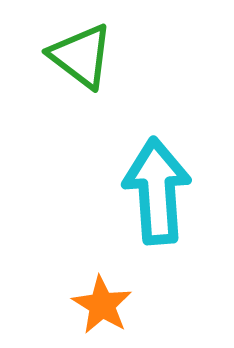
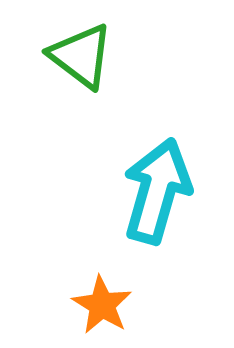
cyan arrow: rotated 20 degrees clockwise
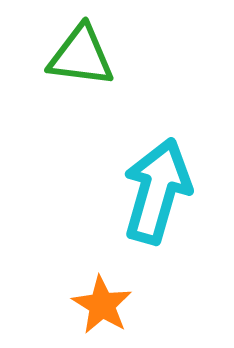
green triangle: rotated 30 degrees counterclockwise
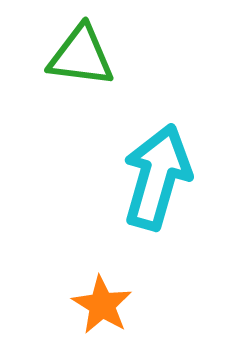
cyan arrow: moved 14 px up
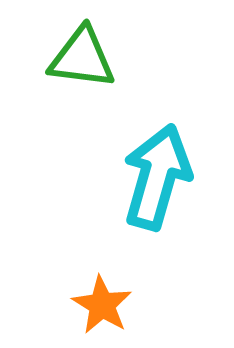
green triangle: moved 1 px right, 2 px down
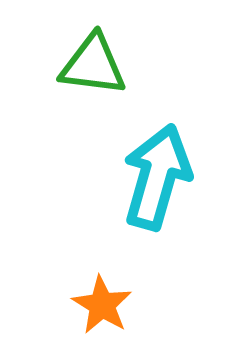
green triangle: moved 11 px right, 7 px down
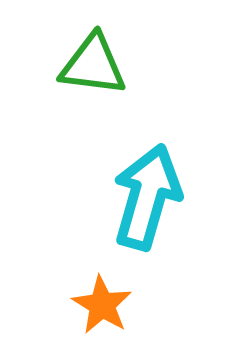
cyan arrow: moved 10 px left, 20 px down
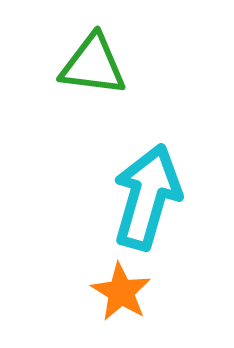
orange star: moved 19 px right, 13 px up
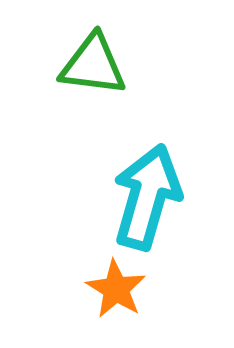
orange star: moved 5 px left, 3 px up
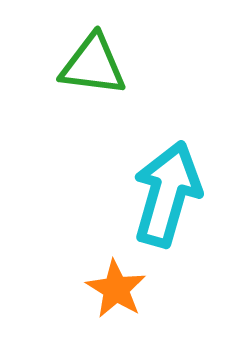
cyan arrow: moved 20 px right, 3 px up
